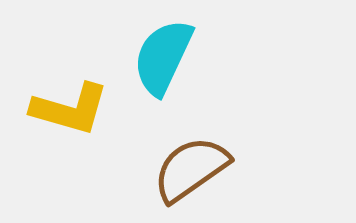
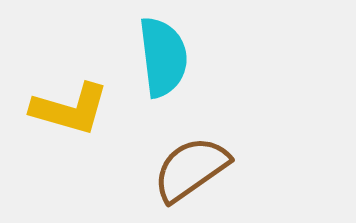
cyan semicircle: rotated 148 degrees clockwise
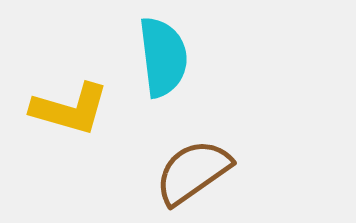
brown semicircle: moved 2 px right, 3 px down
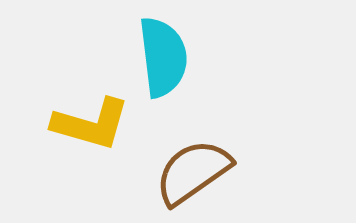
yellow L-shape: moved 21 px right, 15 px down
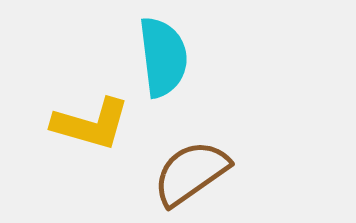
brown semicircle: moved 2 px left, 1 px down
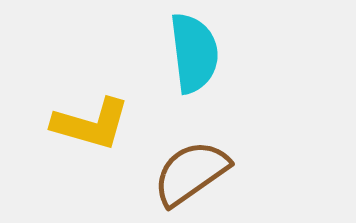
cyan semicircle: moved 31 px right, 4 px up
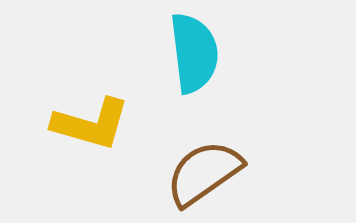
brown semicircle: moved 13 px right
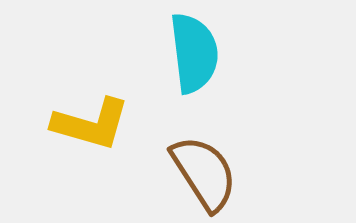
brown semicircle: rotated 92 degrees clockwise
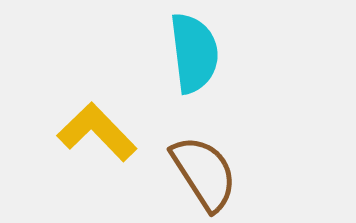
yellow L-shape: moved 6 px right, 8 px down; rotated 150 degrees counterclockwise
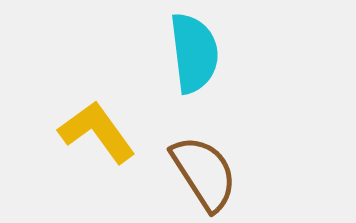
yellow L-shape: rotated 8 degrees clockwise
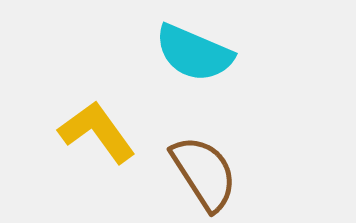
cyan semicircle: rotated 120 degrees clockwise
